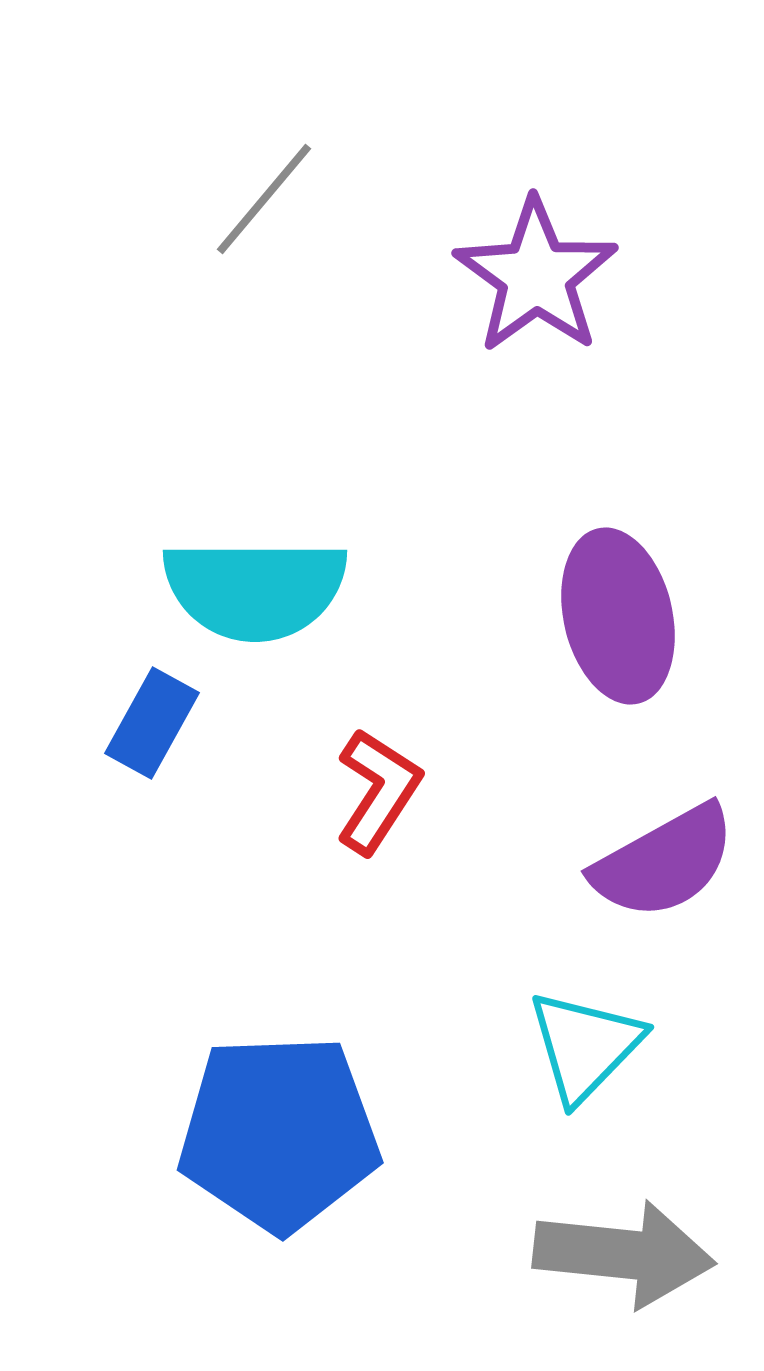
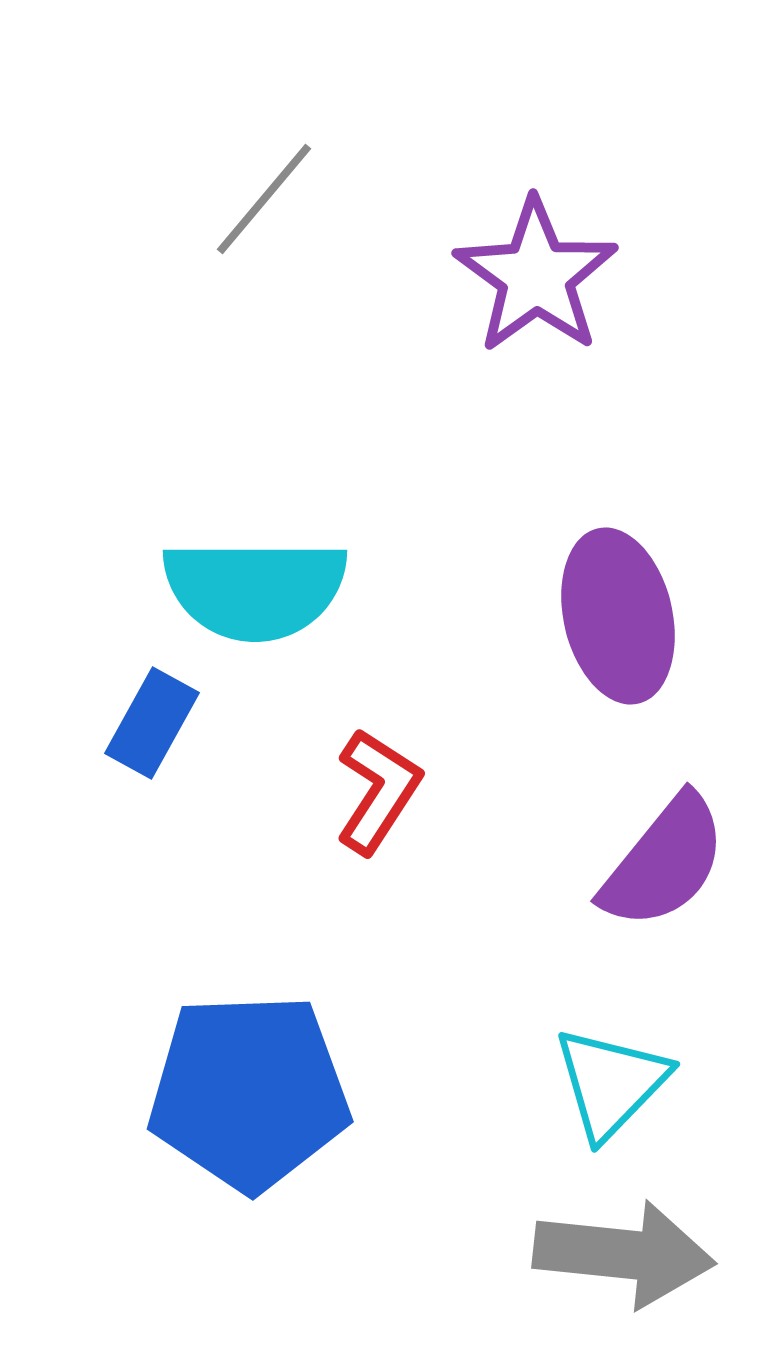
purple semicircle: rotated 22 degrees counterclockwise
cyan triangle: moved 26 px right, 37 px down
blue pentagon: moved 30 px left, 41 px up
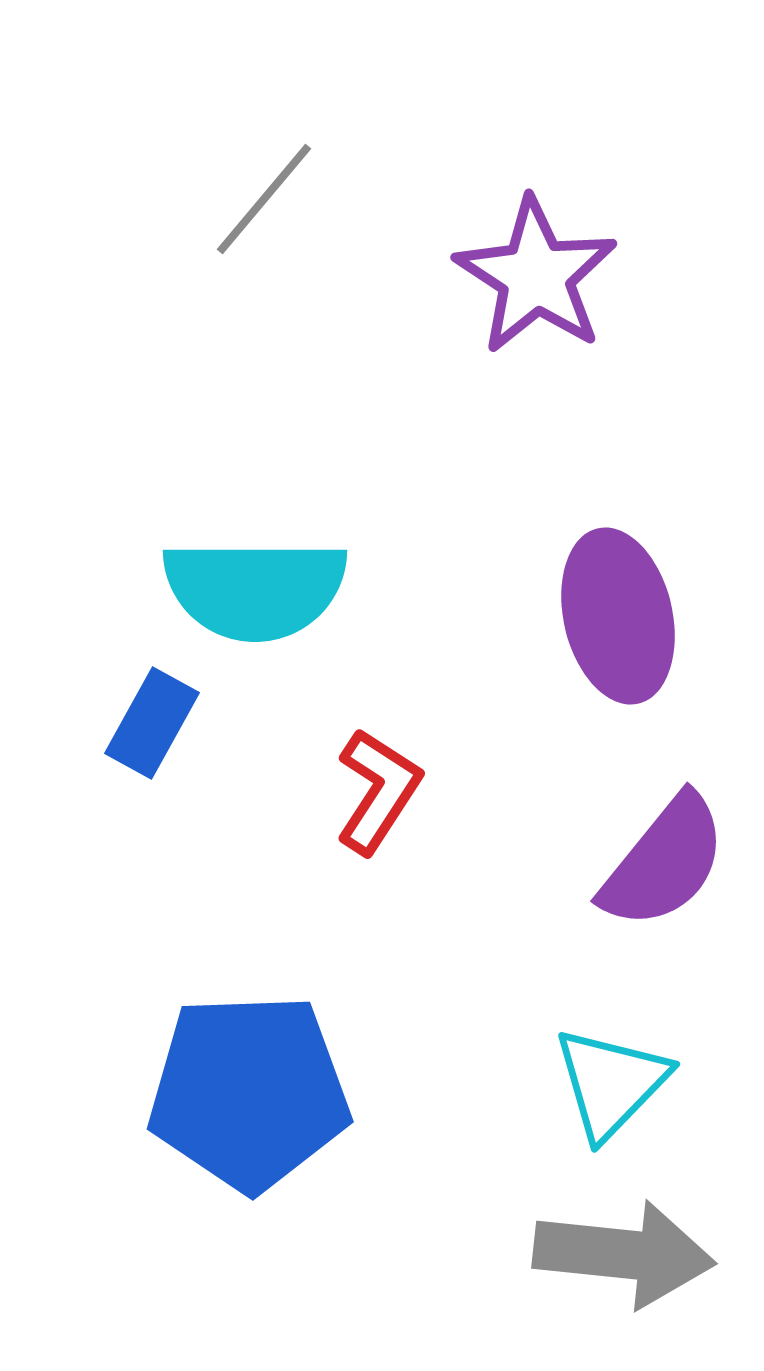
purple star: rotated 3 degrees counterclockwise
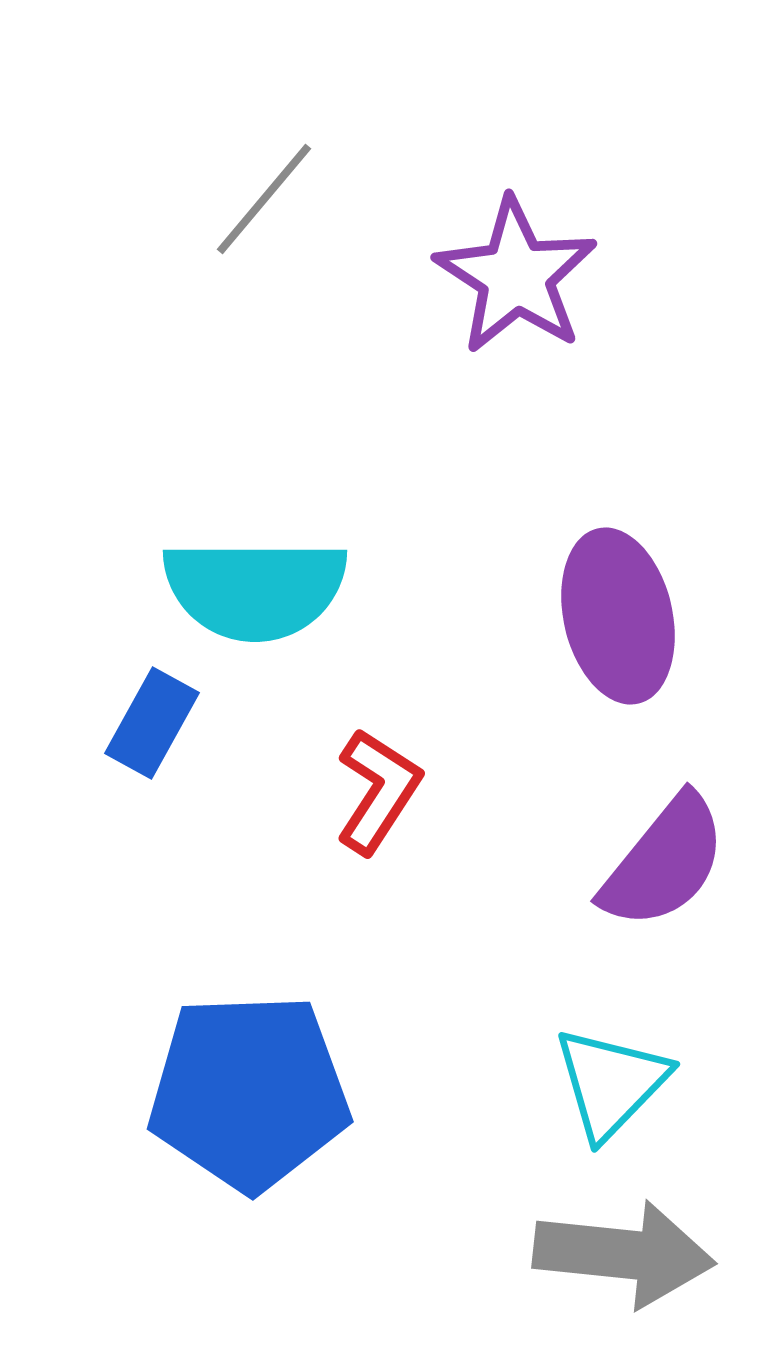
purple star: moved 20 px left
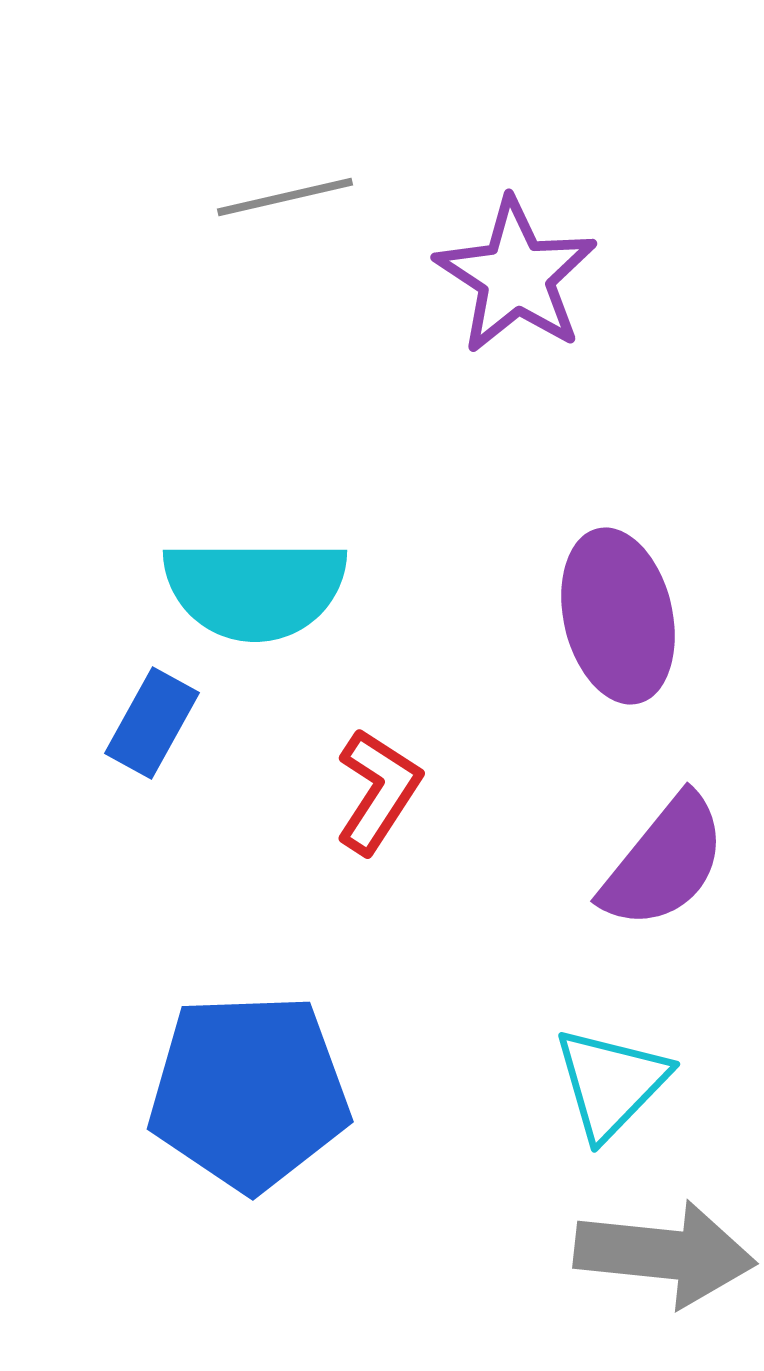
gray line: moved 21 px right, 2 px up; rotated 37 degrees clockwise
gray arrow: moved 41 px right
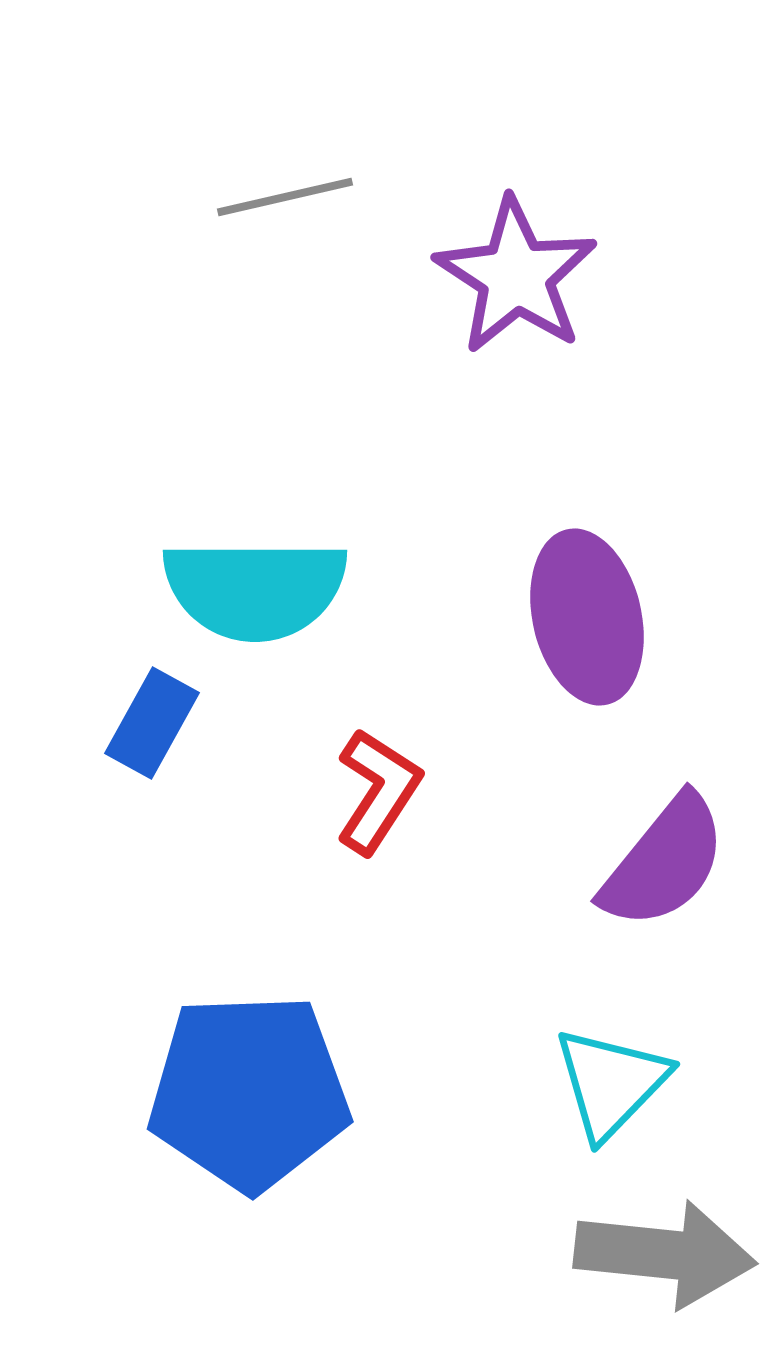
purple ellipse: moved 31 px left, 1 px down
